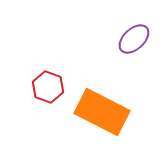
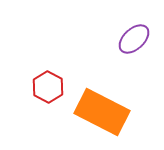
red hexagon: rotated 8 degrees clockwise
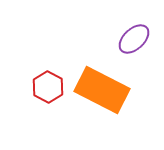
orange rectangle: moved 22 px up
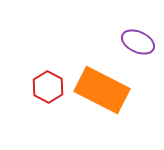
purple ellipse: moved 4 px right, 3 px down; rotated 68 degrees clockwise
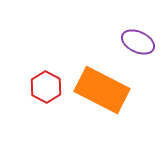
red hexagon: moved 2 px left
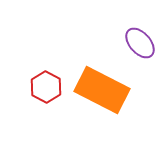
purple ellipse: moved 2 px right, 1 px down; rotated 24 degrees clockwise
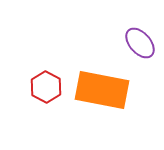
orange rectangle: rotated 16 degrees counterclockwise
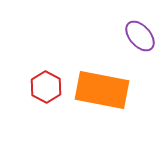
purple ellipse: moved 7 px up
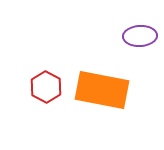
purple ellipse: rotated 52 degrees counterclockwise
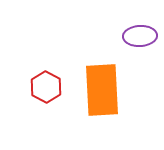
orange rectangle: rotated 76 degrees clockwise
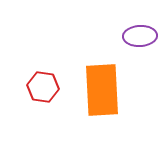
red hexagon: moved 3 px left; rotated 20 degrees counterclockwise
